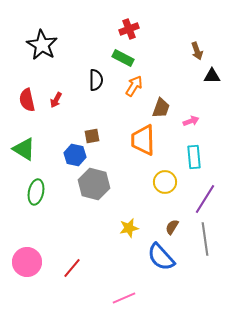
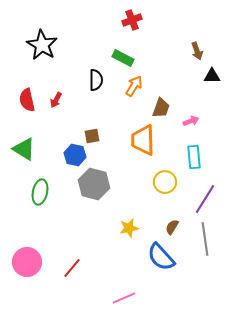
red cross: moved 3 px right, 9 px up
green ellipse: moved 4 px right
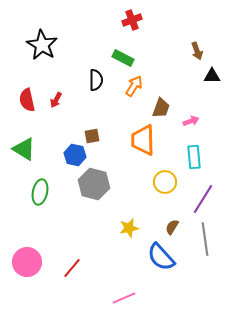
purple line: moved 2 px left
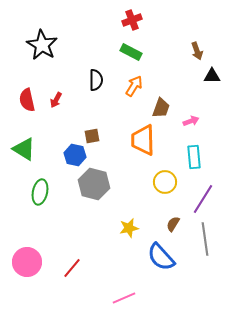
green rectangle: moved 8 px right, 6 px up
brown semicircle: moved 1 px right, 3 px up
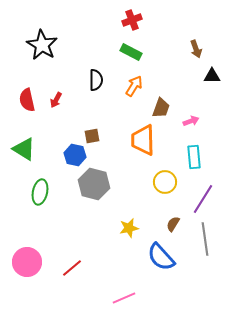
brown arrow: moved 1 px left, 2 px up
red line: rotated 10 degrees clockwise
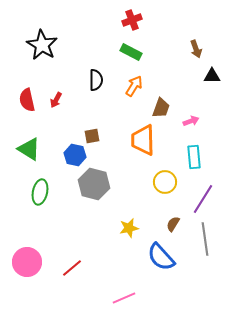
green triangle: moved 5 px right
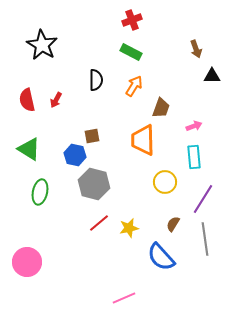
pink arrow: moved 3 px right, 5 px down
red line: moved 27 px right, 45 px up
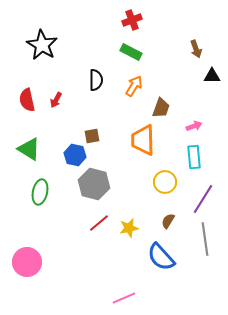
brown semicircle: moved 5 px left, 3 px up
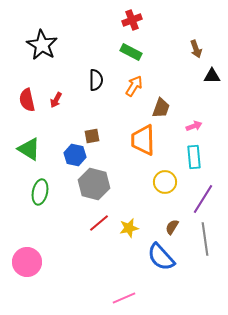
brown semicircle: moved 4 px right, 6 px down
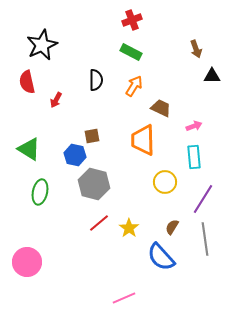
black star: rotated 16 degrees clockwise
red semicircle: moved 18 px up
brown trapezoid: rotated 85 degrees counterclockwise
yellow star: rotated 24 degrees counterclockwise
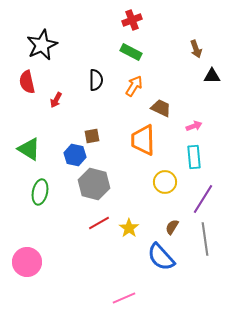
red line: rotated 10 degrees clockwise
